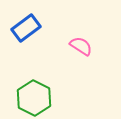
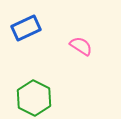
blue rectangle: rotated 12 degrees clockwise
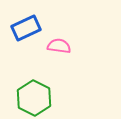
pink semicircle: moved 22 px left; rotated 25 degrees counterclockwise
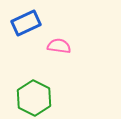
blue rectangle: moved 5 px up
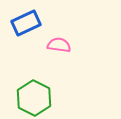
pink semicircle: moved 1 px up
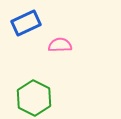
pink semicircle: moved 1 px right; rotated 10 degrees counterclockwise
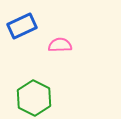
blue rectangle: moved 4 px left, 3 px down
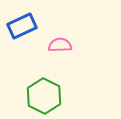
green hexagon: moved 10 px right, 2 px up
